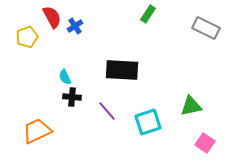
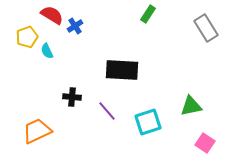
red semicircle: moved 2 px up; rotated 30 degrees counterclockwise
gray rectangle: rotated 32 degrees clockwise
cyan semicircle: moved 18 px left, 26 px up
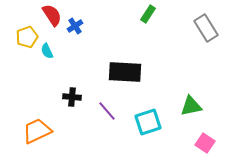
red semicircle: rotated 25 degrees clockwise
black rectangle: moved 3 px right, 2 px down
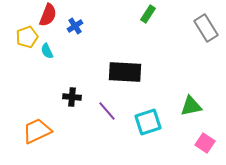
red semicircle: moved 4 px left; rotated 55 degrees clockwise
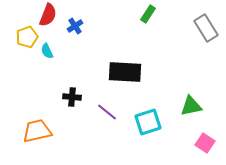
purple line: moved 1 px down; rotated 10 degrees counterclockwise
orange trapezoid: rotated 12 degrees clockwise
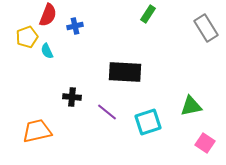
blue cross: rotated 21 degrees clockwise
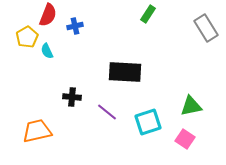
yellow pentagon: rotated 10 degrees counterclockwise
pink square: moved 20 px left, 4 px up
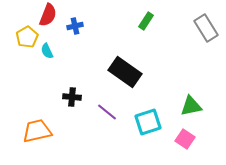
green rectangle: moved 2 px left, 7 px down
black rectangle: rotated 32 degrees clockwise
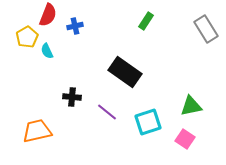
gray rectangle: moved 1 px down
